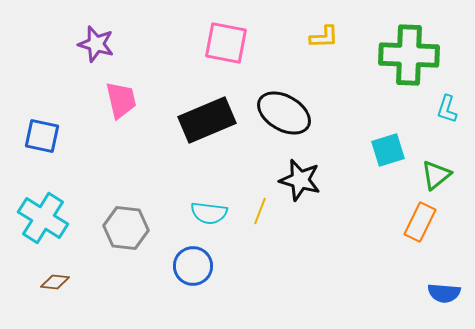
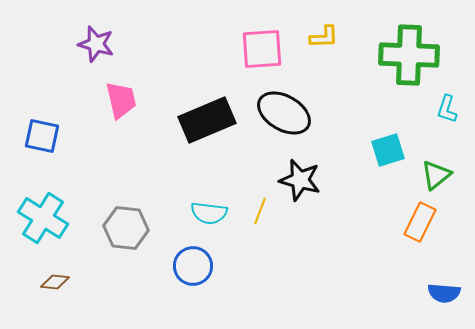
pink square: moved 36 px right, 6 px down; rotated 15 degrees counterclockwise
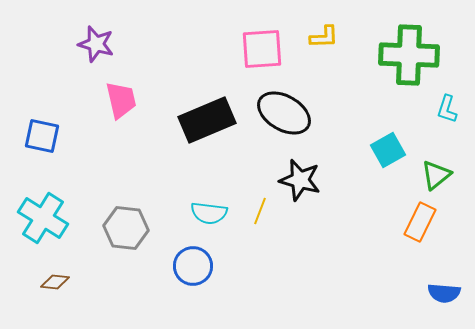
cyan square: rotated 12 degrees counterclockwise
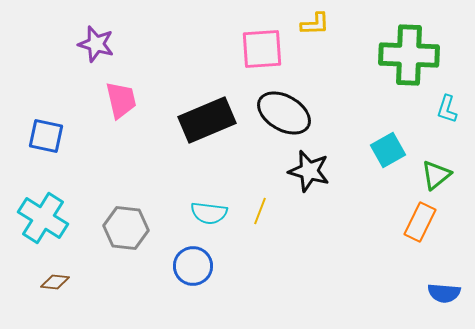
yellow L-shape: moved 9 px left, 13 px up
blue square: moved 4 px right
black star: moved 9 px right, 9 px up
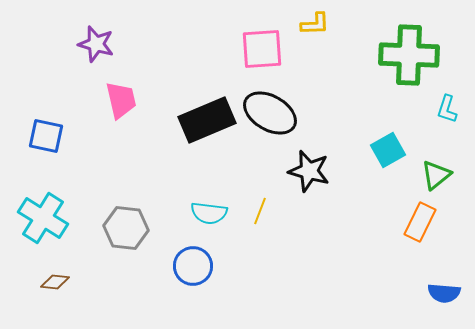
black ellipse: moved 14 px left
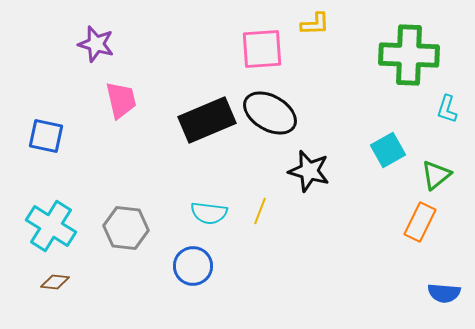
cyan cross: moved 8 px right, 8 px down
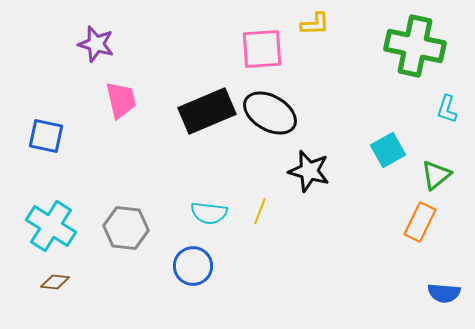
green cross: moved 6 px right, 9 px up; rotated 10 degrees clockwise
black rectangle: moved 9 px up
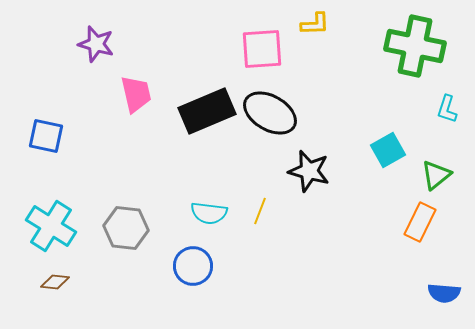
pink trapezoid: moved 15 px right, 6 px up
